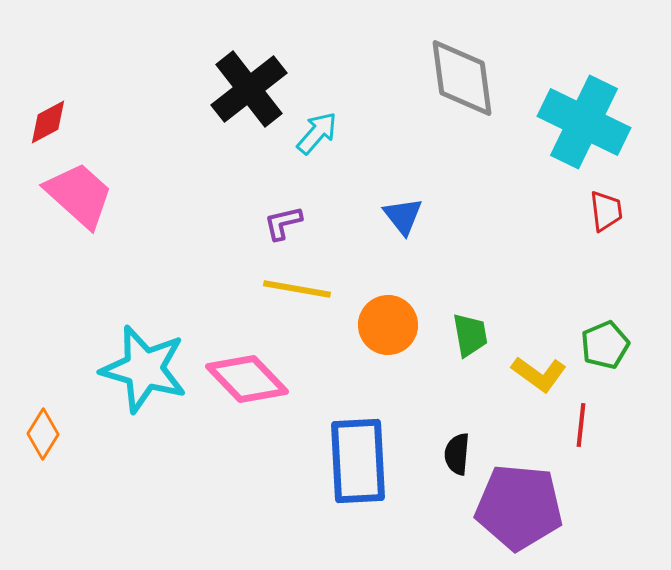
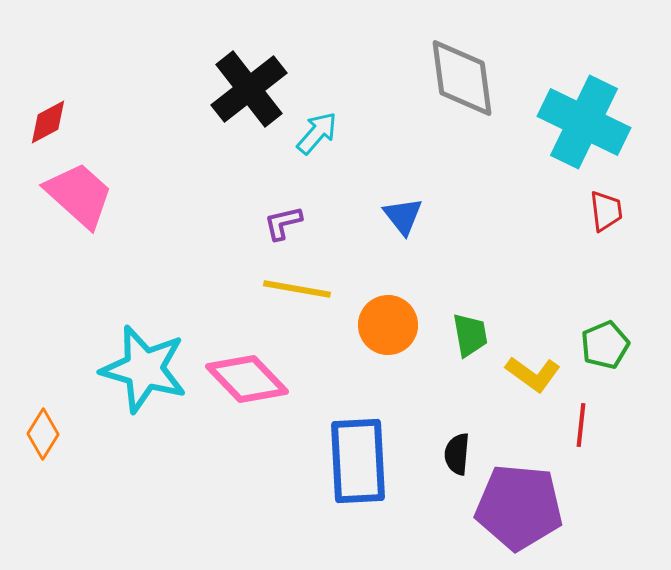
yellow L-shape: moved 6 px left
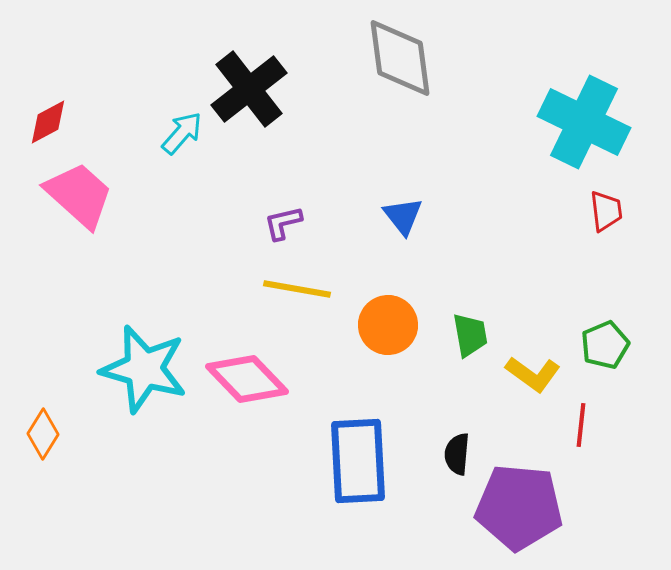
gray diamond: moved 62 px left, 20 px up
cyan arrow: moved 135 px left
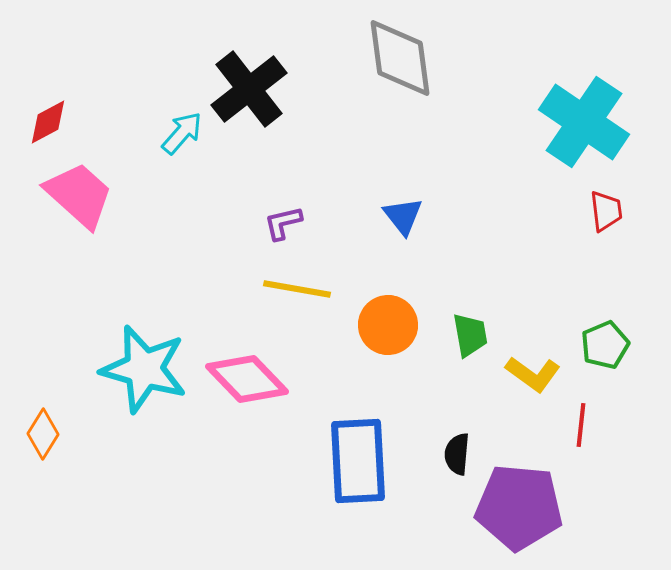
cyan cross: rotated 8 degrees clockwise
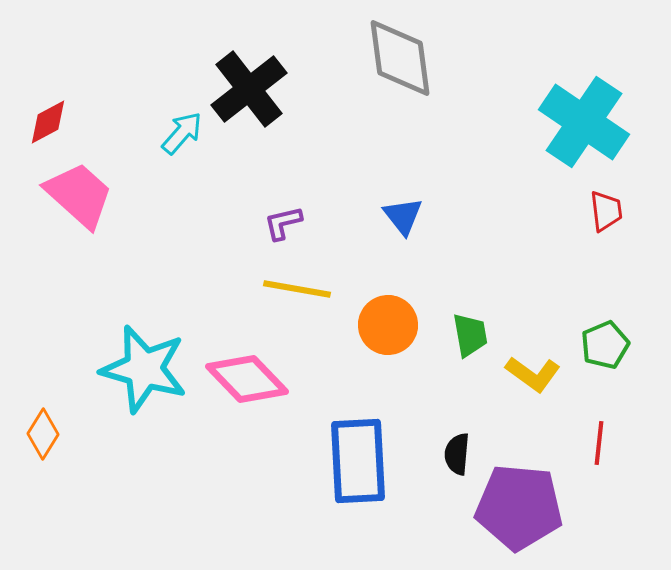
red line: moved 18 px right, 18 px down
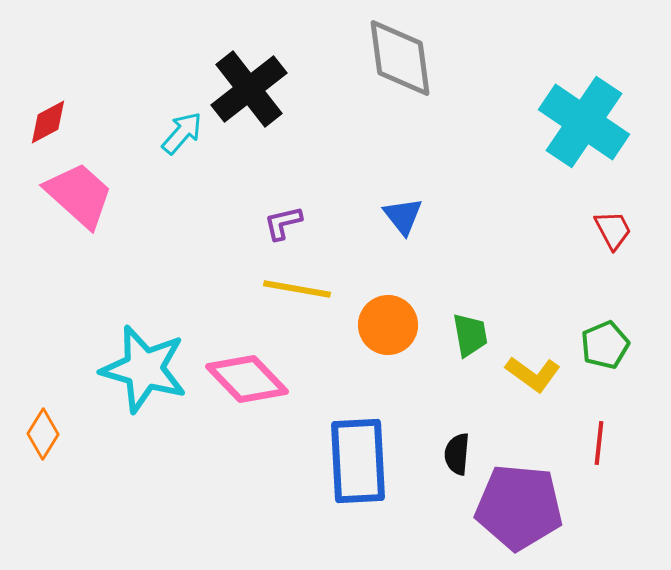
red trapezoid: moved 7 px right, 19 px down; rotated 21 degrees counterclockwise
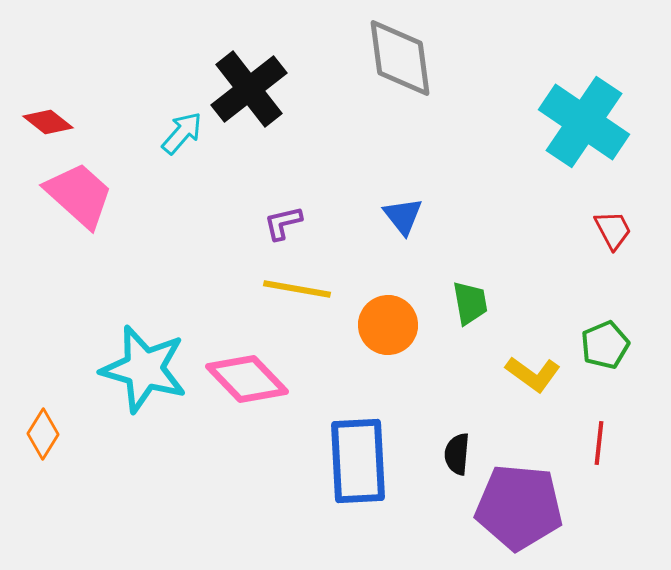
red diamond: rotated 66 degrees clockwise
green trapezoid: moved 32 px up
